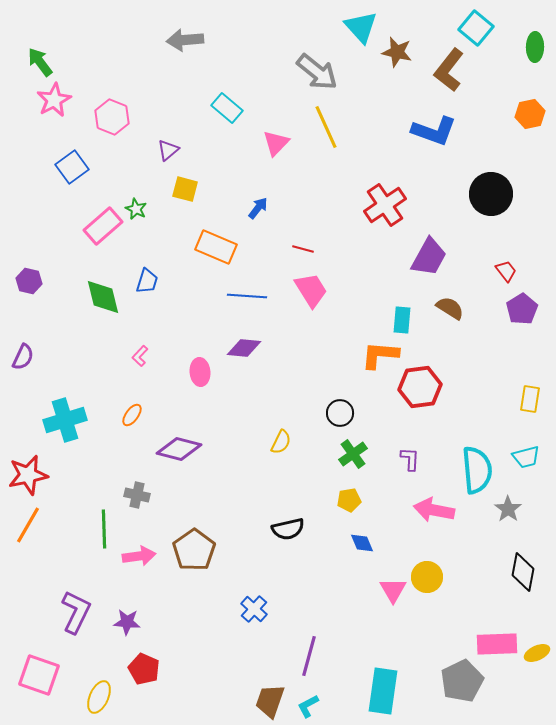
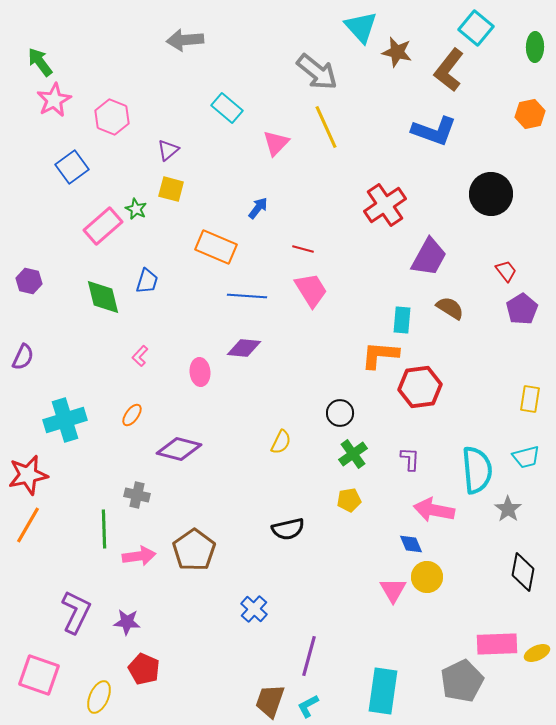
yellow square at (185, 189): moved 14 px left
blue diamond at (362, 543): moved 49 px right, 1 px down
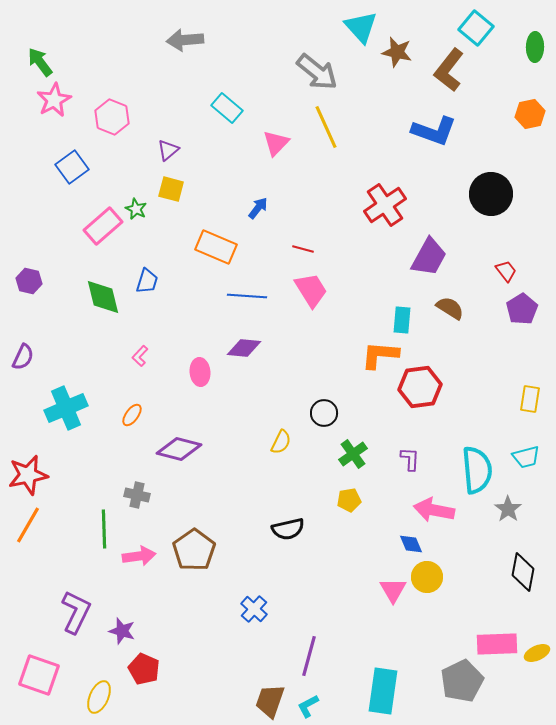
black circle at (340, 413): moved 16 px left
cyan cross at (65, 420): moved 1 px right, 12 px up; rotated 6 degrees counterclockwise
purple star at (127, 622): moved 5 px left, 9 px down; rotated 12 degrees clockwise
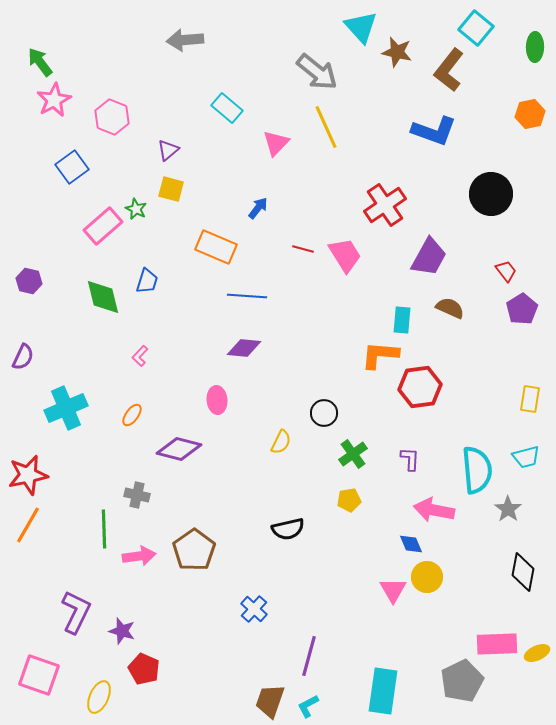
pink trapezoid at (311, 290): moved 34 px right, 35 px up
brown semicircle at (450, 308): rotated 8 degrees counterclockwise
pink ellipse at (200, 372): moved 17 px right, 28 px down
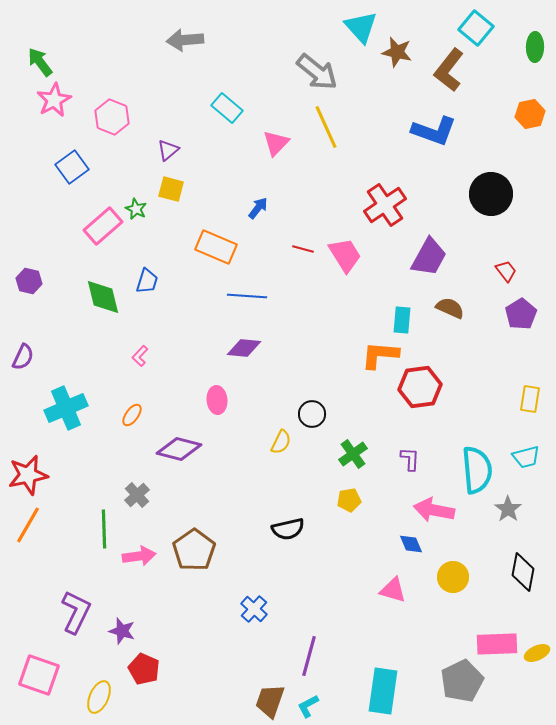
purple pentagon at (522, 309): moved 1 px left, 5 px down
black circle at (324, 413): moved 12 px left, 1 px down
gray cross at (137, 495): rotated 35 degrees clockwise
yellow circle at (427, 577): moved 26 px right
pink triangle at (393, 590): rotated 44 degrees counterclockwise
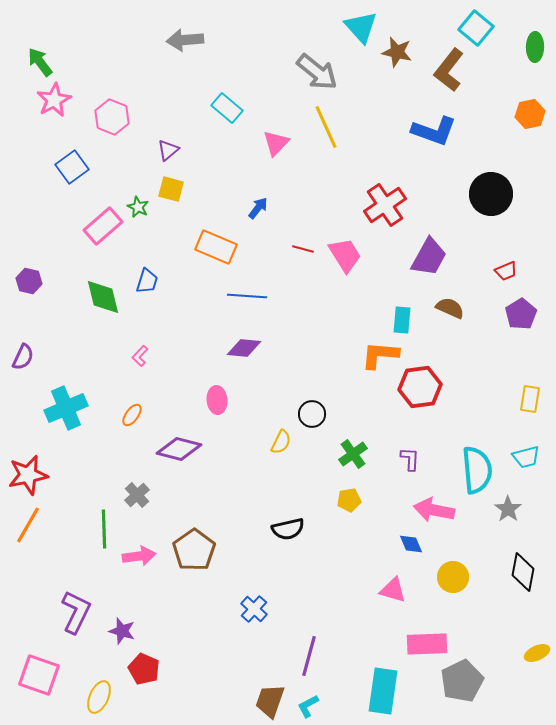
green star at (136, 209): moved 2 px right, 2 px up
red trapezoid at (506, 271): rotated 105 degrees clockwise
pink rectangle at (497, 644): moved 70 px left
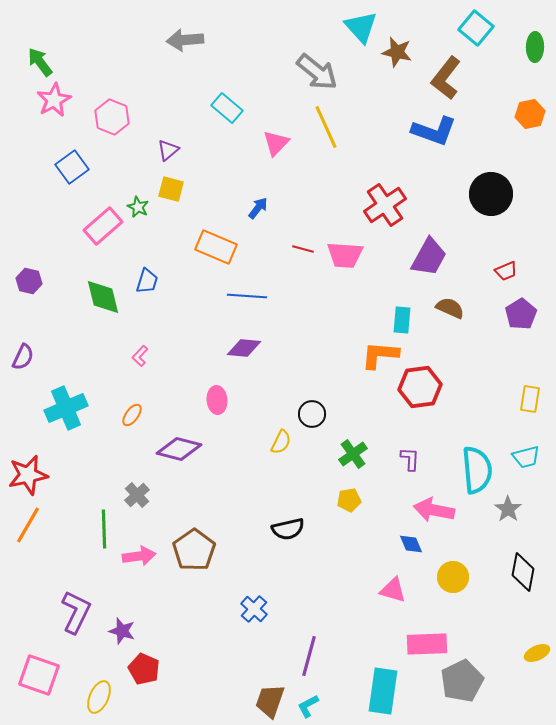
brown L-shape at (449, 70): moved 3 px left, 8 px down
pink trapezoid at (345, 255): rotated 126 degrees clockwise
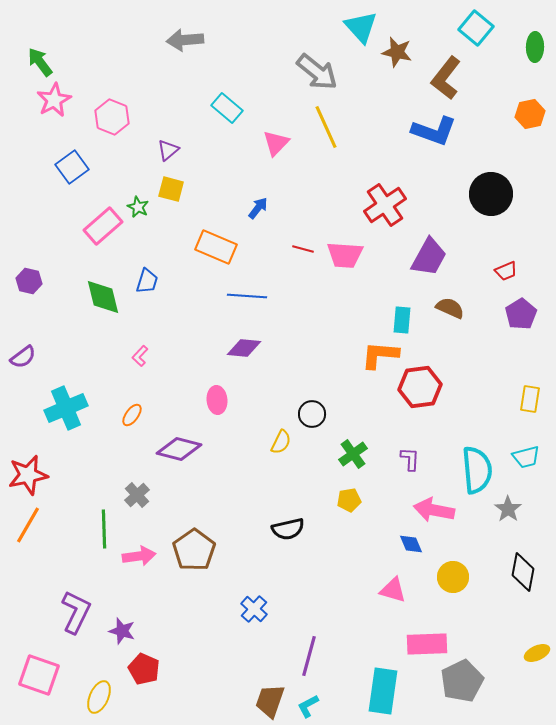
purple semicircle at (23, 357): rotated 28 degrees clockwise
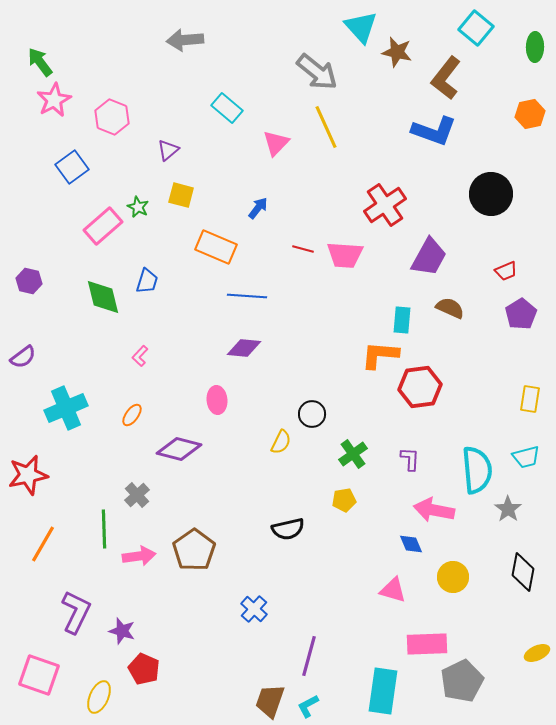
yellow square at (171, 189): moved 10 px right, 6 px down
yellow pentagon at (349, 500): moved 5 px left
orange line at (28, 525): moved 15 px right, 19 px down
